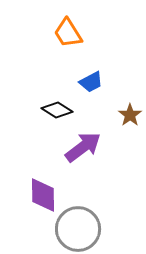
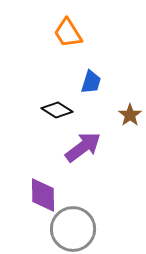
blue trapezoid: rotated 45 degrees counterclockwise
gray circle: moved 5 px left
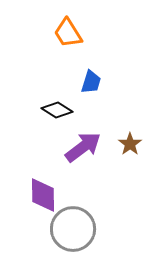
brown star: moved 29 px down
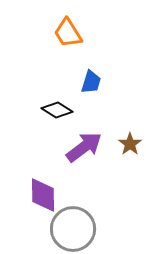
purple arrow: moved 1 px right
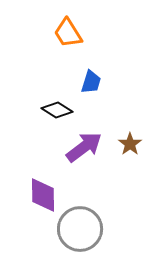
gray circle: moved 7 px right
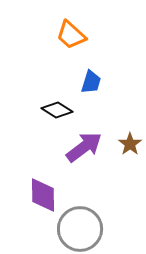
orange trapezoid: moved 3 px right, 2 px down; rotated 16 degrees counterclockwise
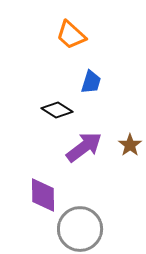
brown star: moved 1 px down
